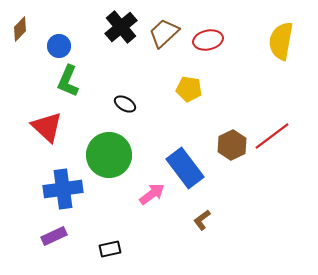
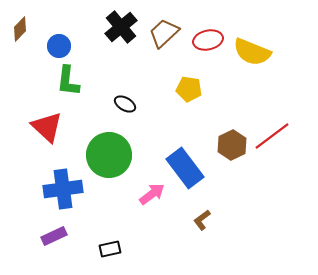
yellow semicircle: moved 29 px left, 11 px down; rotated 78 degrees counterclockwise
green L-shape: rotated 16 degrees counterclockwise
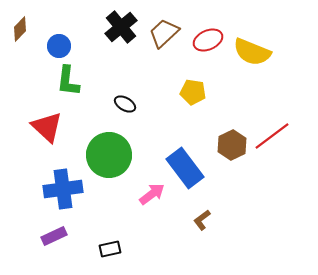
red ellipse: rotated 12 degrees counterclockwise
yellow pentagon: moved 4 px right, 3 px down
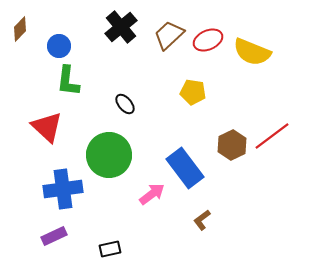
brown trapezoid: moved 5 px right, 2 px down
black ellipse: rotated 20 degrees clockwise
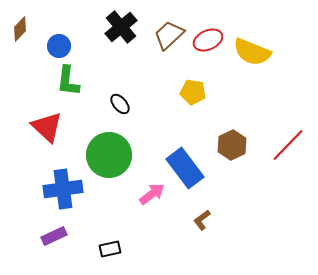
black ellipse: moved 5 px left
red line: moved 16 px right, 9 px down; rotated 9 degrees counterclockwise
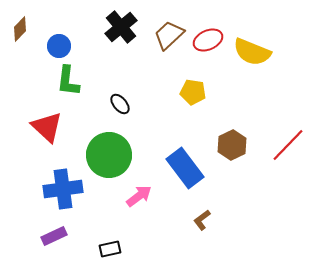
pink arrow: moved 13 px left, 2 px down
